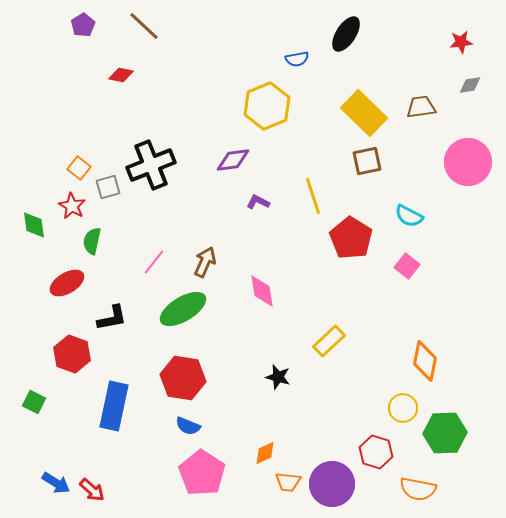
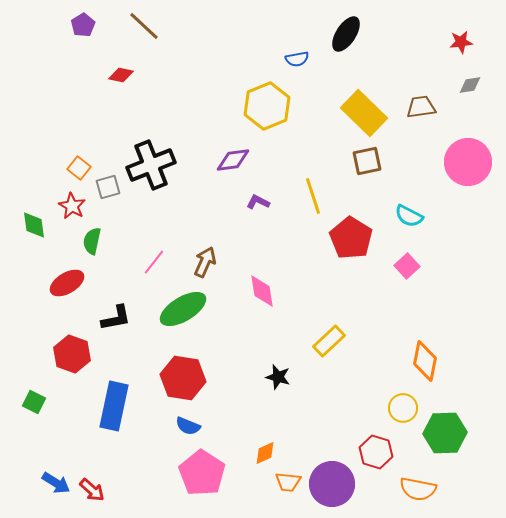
pink square at (407, 266): rotated 10 degrees clockwise
black L-shape at (112, 318): moved 4 px right
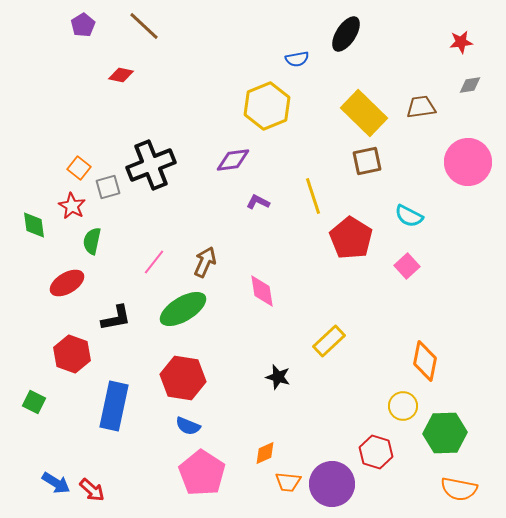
yellow circle at (403, 408): moved 2 px up
orange semicircle at (418, 489): moved 41 px right
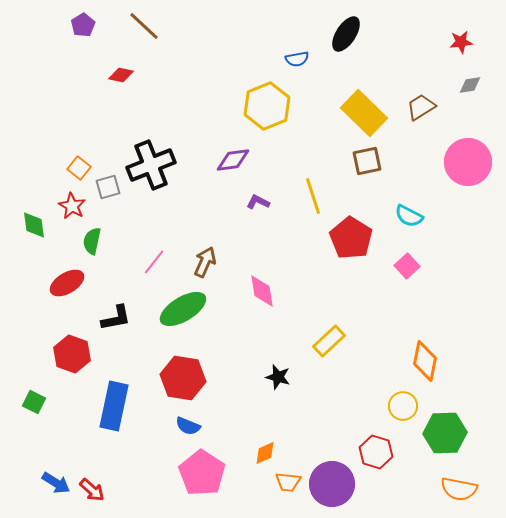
brown trapezoid at (421, 107): rotated 24 degrees counterclockwise
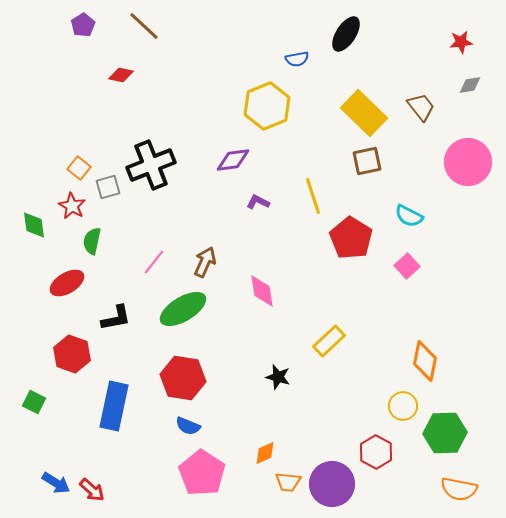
brown trapezoid at (421, 107): rotated 84 degrees clockwise
red hexagon at (376, 452): rotated 12 degrees clockwise
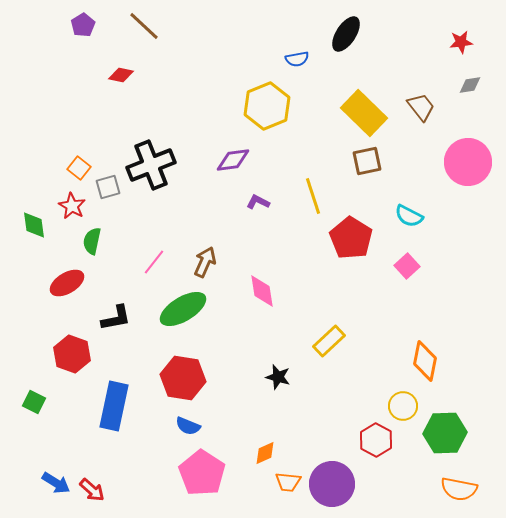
red hexagon at (376, 452): moved 12 px up
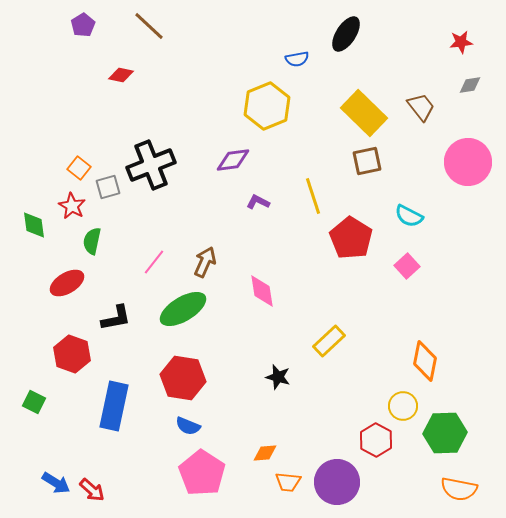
brown line at (144, 26): moved 5 px right
orange diamond at (265, 453): rotated 20 degrees clockwise
purple circle at (332, 484): moved 5 px right, 2 px up
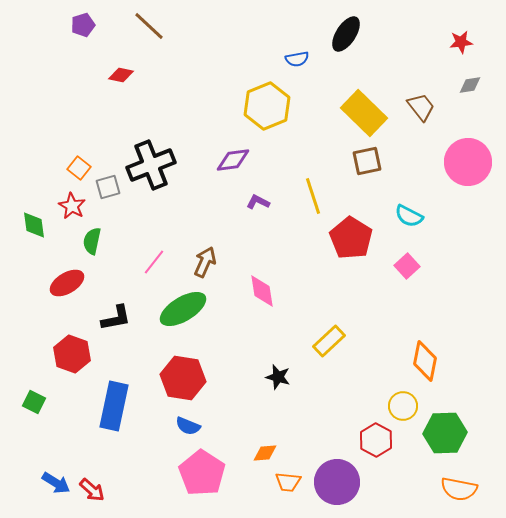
purple pentagon at (83, 25): rotated 15 degrees clockwise
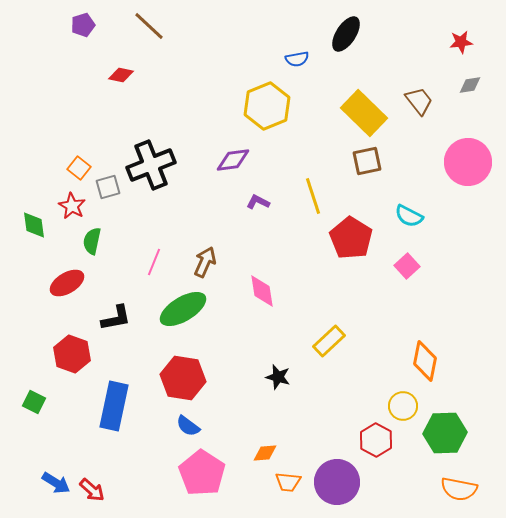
brown trapezoid at (421, 107): moved 2 px left, 6 px up
pink line at (154, 262): rotated 16 degrees counterclockwise
blue semicircle at (188, 426): rotated 15 degrees clockwise
